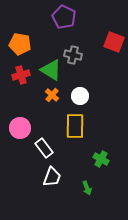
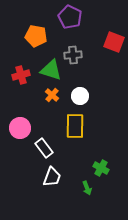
purple pentagon: moved 6 px right
orange pentagon: moved 16 px right, 8 px up
gray cross: rotated 18 degrees counterclockwise
green triangle: rotated 15 degrees counterclockwise
green cross: moved 9 px down
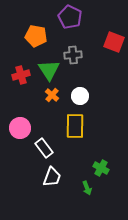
green triangle: moved 2 px left; rotated 40 degrees clockwise
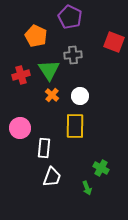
orange pentagon: rotated 15 degrees clockwise
white rectangle: rotated 42 degrees clockwise
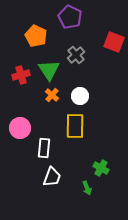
gray cross: moved 3 px right; rotated 36 degrees counterclockwise
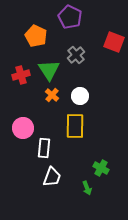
pink circle: moved 3 px right
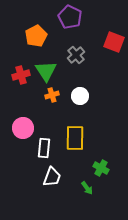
orange pentagon: rotated 20 degrees clockwise
green triangle: moved 3 px left, 1 px down
orange cross: rotated 32 degrees clockwise
yellow rectangle: moved 12 px down
green arrow: rotated 16 degrees counterclockwise
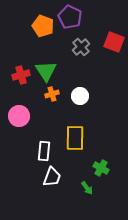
orange pentagon: moved 7 px right, 10 px up; rotated 25 degrees counterclockwise
gray cross: moved 5 px right, 8 px up
orange cross: moved 1 px up
pink circle: moved 4 px left, 12 px up
white rectangle: moved 3 px down
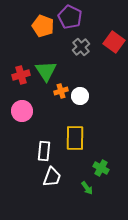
red square: rotated 15 degrees clockwise
orange cross: moved 9 px right, 3 px up
pink circle: moved 3 px right, 5 px up
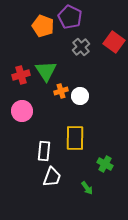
green cross: moved 4 px right, 4 px up
